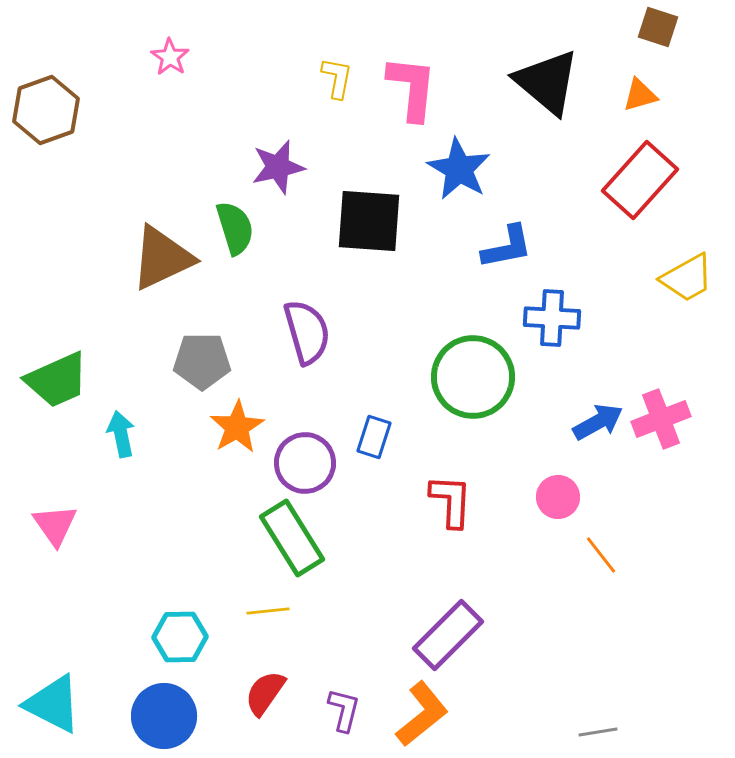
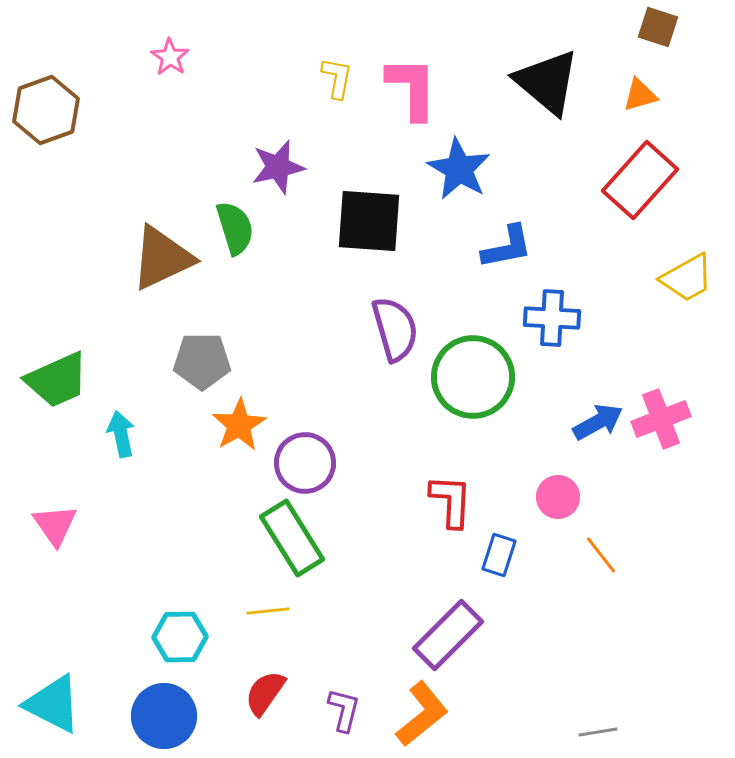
pink L-shape: rotated 6 degrees counterclockwise
purple semicircle: moved 88 px right, 3 px up
orange star: moved 2 px right, 2 px up
blue rectangle: moved 125 px right, 118 px down
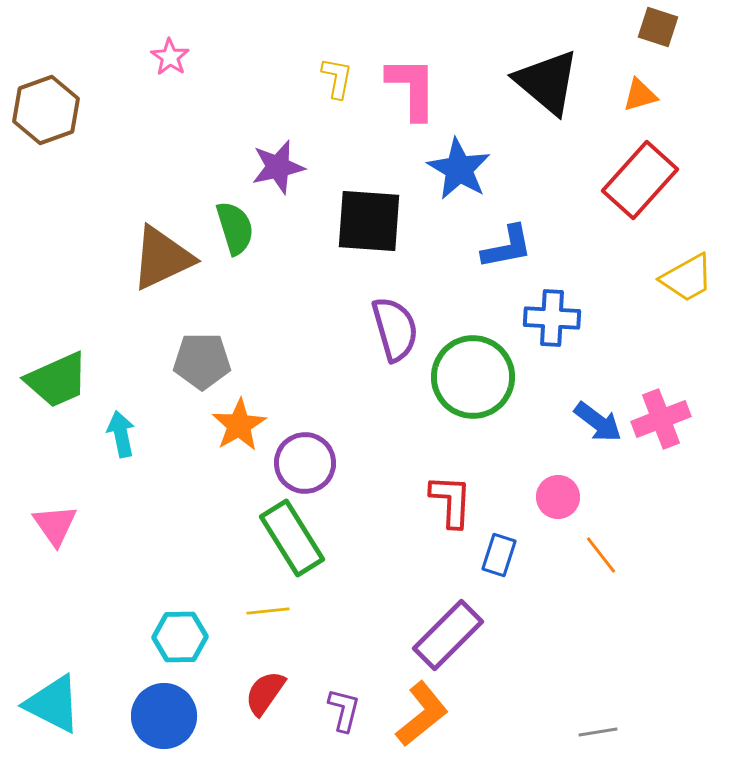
blue arrow: rotated 66 degrees clockwise
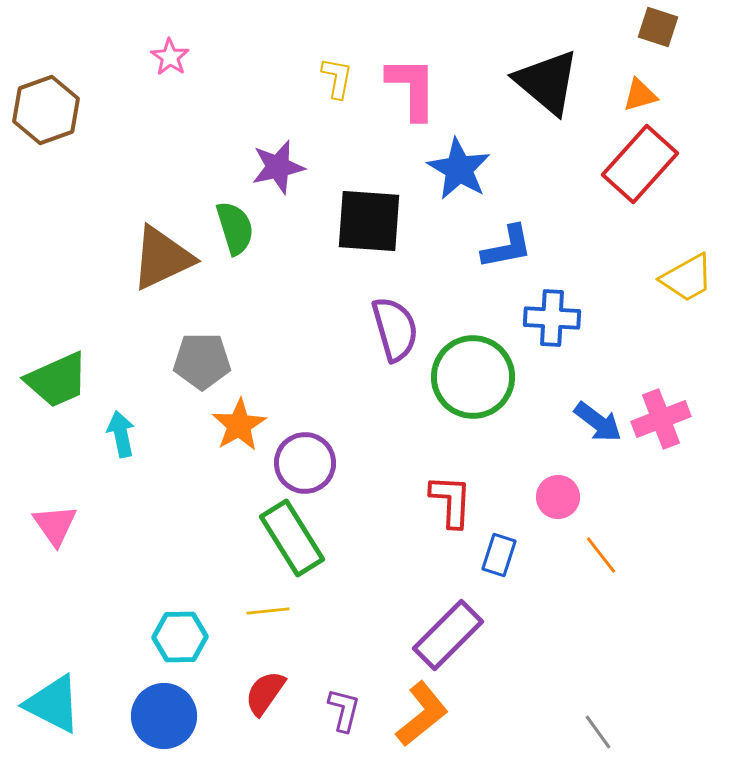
red rectangle: moved 16 px up
gray line: rotated 63 degrees clockwise
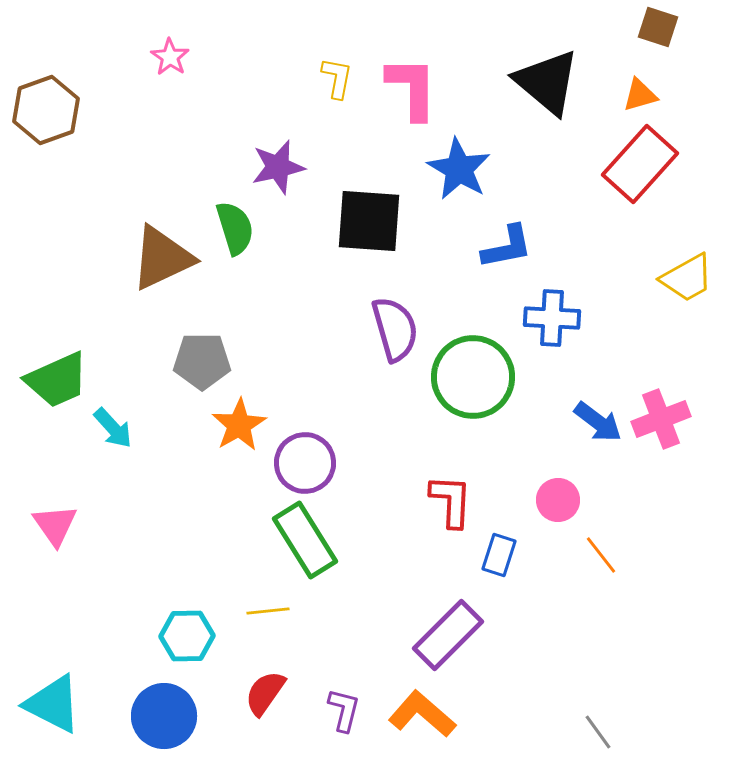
cyan arrow: moved 8 px left, 6 px up; rotated 150 degrees clockwise
pink circle: moved 3 px down
green rectangle: moved 13 px right, 2 px down
cyan hexagon: moved 7 px right, 1 px up
orange L-shape: rotated 100 degrees counterclockwise
